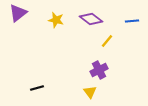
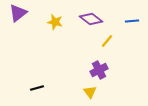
yellow star: moved 1 px left, 2 px down
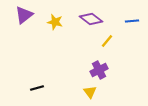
purple triangle: moved 6 px right, 2 px down
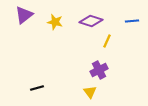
purple diamond: moved 2 px down; rotated 20 degrees counterclockwise
yellow line: rotated 16 degrees counterclockwise
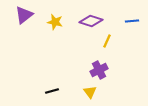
black line: moved 15 px right, 3 px down
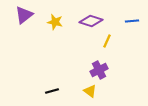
yellow triangle: moved 1 px up; rotated 16 degrees counterclockwise
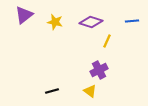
purple diamond: moved 1 px down
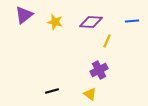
purple diamond: rotated 15 degrees counterclockwise
yellow triangle: moved 3 px down
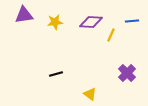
purple triangle: rotated 30 degrees clockwise
yellow star: rotated 21 degrees counterclockwise
yellow line: moved 4 px right, 6 px up
purple cross: moved 28 px right, 3 px down; rotated 18 degrees counterclockwise
black line: moved 4 px right, 17 px up
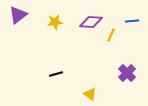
purple triangle: moved 6 px left; rotated 30 degrees counterclockwise
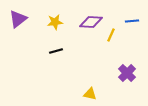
purple triangle: moved 4 px down
black line: moved 23 px up
yellow triangle: rotated 24 degrees counterclockwise
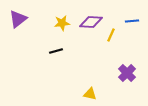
yellow star: moved 7 px right, 1 px down
